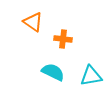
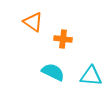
cyan triangle: rotated 15 degrees clockwise
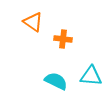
cyan semicircle: moved 3 px right, 9 px down
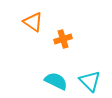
orange cross: rotated 24 degrees counterclockwise
cyan triangle: moved 1 px left, 5 px down; rotated 40 degrees clockwise
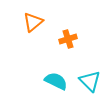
orange triangle: rotated 45 degrees clockwise
orange cross: moved 5 px right
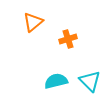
cyan semicircle: rotated 40 degrees counterclockwise
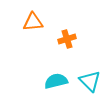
orange triangle: rotated 35 degrees clockwise
orange cross: moved 1 px left
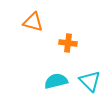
orange triangle: rotated 20 degrees clockwise
orange cross: moved 1 px right, 4 px down; rotated 24 degrees clockwise
